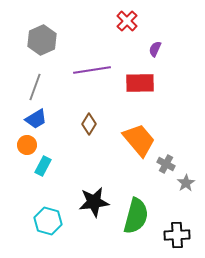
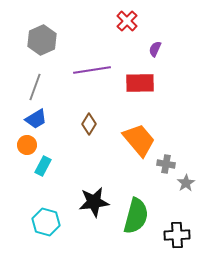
gray cross: rotated 18 degrees counterclockwise
cyan hexagon: moved 2 px left, 1 px down
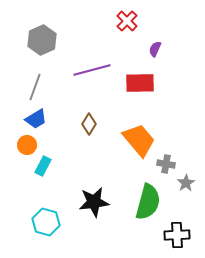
purple line: rotated 6 degrees counterclockwise
green semicircle: moved 12 px right, 14 px up
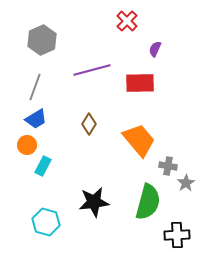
gray cross: moved 2 px right, 2 px down
